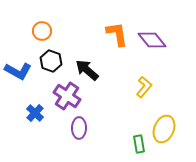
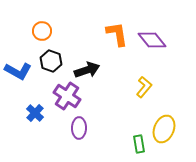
black arrow: rotated 120 degrees clockwise
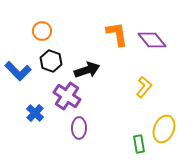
blue L-shape: rotated 16 degrees clockwise
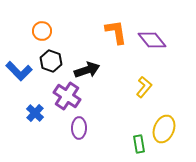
orange L-shape: moved 1 px left, 2 px up
blue L-shape: moved 1 px right
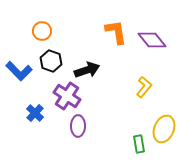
purple ellipse: moved 1 px left, 2 px up
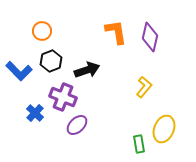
purple diamond: moved 2 px left, 3 px up; rotated 52 degrees clockwise
black hexagon: rotated 20 degrees clockwise
purple cross: moved 4 px left, 1 px down; rotated 12 degrees counterclockwise
purple ellipse: moved 1 px left, 1 px up; rotated 45 degrees clockwise
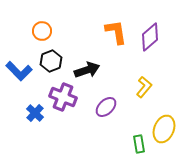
purple diamond: rotated 36 degrees clockwise
purple ellipse: moved 29 px right, 18 px up
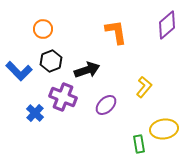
orange circle: moved 1 px right, 2 px up
purple diamond: moved 17 px right, 12 px up
purple ellipse: moved 2 px up
yellow ellipse: rotated 60 degrees clockwise
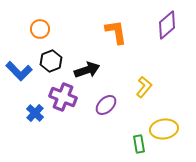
orange circle: moved 3 px left
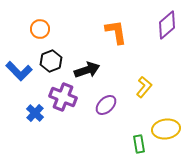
yellow ellipse: moved 2 px right
